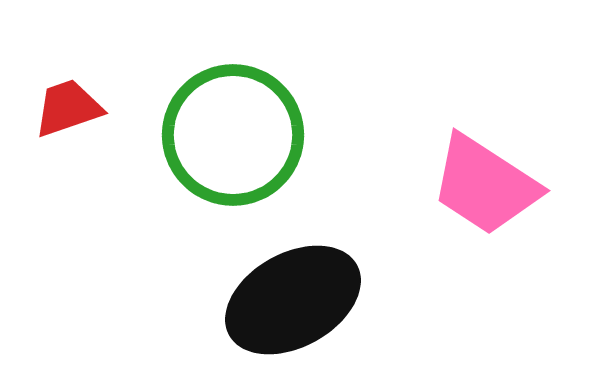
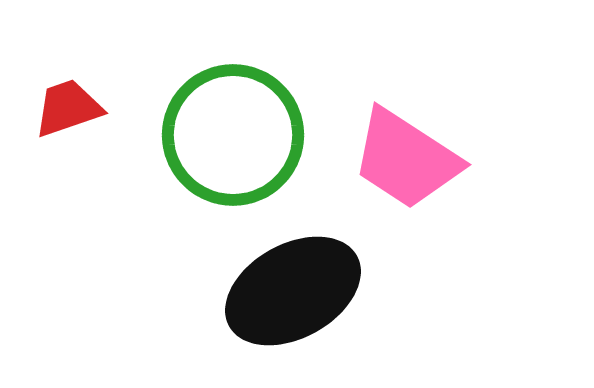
pink trapezoid: moved 79 px left, 26 px up
black ellipse: moved 9 px up
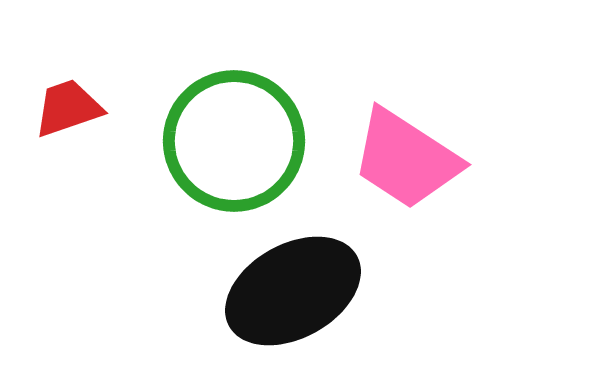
green circle: moved 1 px right, 6 px down
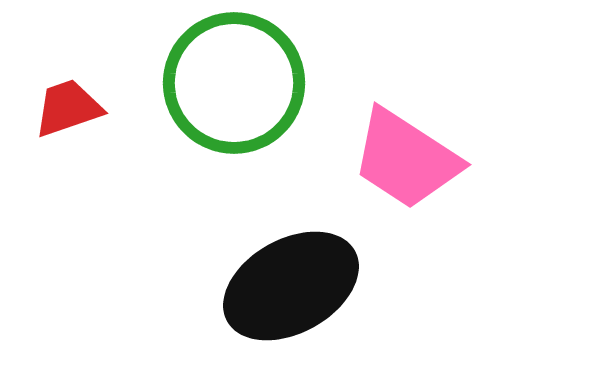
green circle: moved 58 px up
black ellipse: moved 2 px left, 5 px up
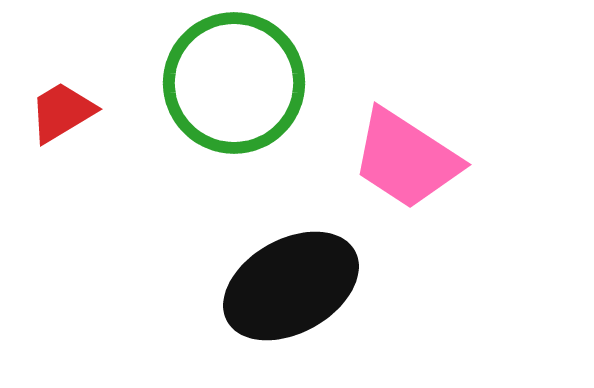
red trapezoid: moved 6 px left, 4 px down; rotated 12 degrees counterclockwise
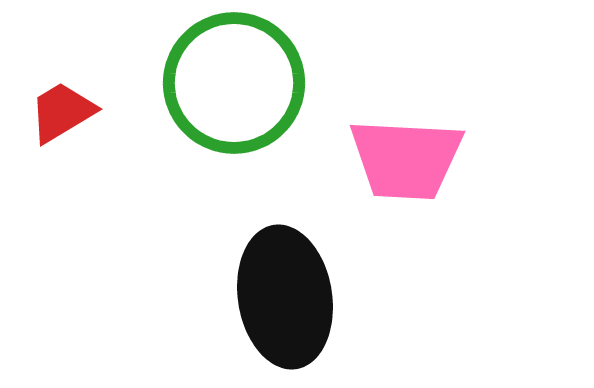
pink trapezoid: rotated 30 degrees counterclockwise
black ellipse: moved 6 px left, 11 px down; rotated 70 degrees counterclockwise
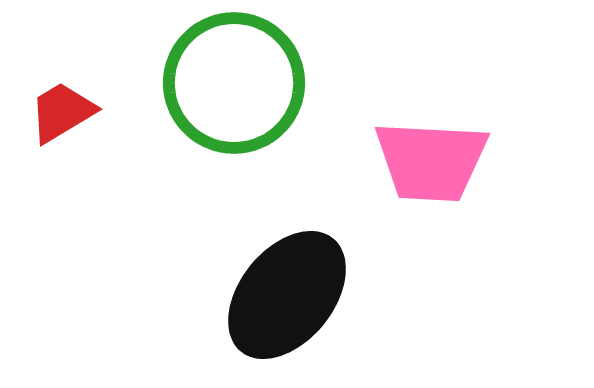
pink trapezoid: moved 25 px right, 2 px down
black ellipse: moved 2 px right, 2 px up; rotated 48 degrees clockwise
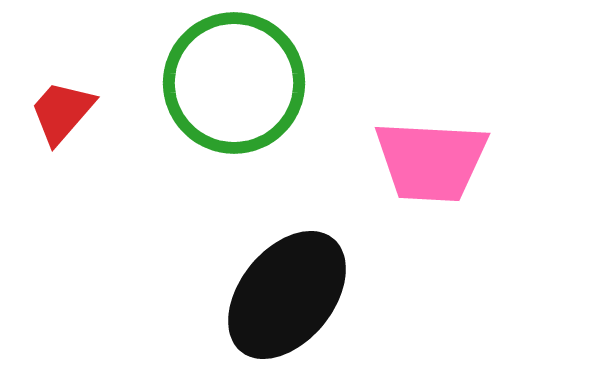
red trapezoid: rotated 18 degrees counterclockwise
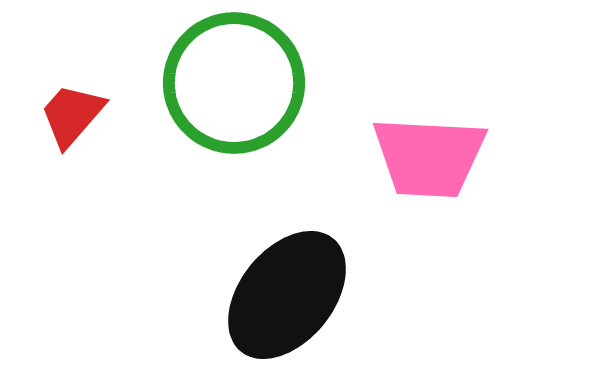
red trapezoid: moved 10 px right, 3 px down
pink trapezoid: moved 2 px left, 4 px up
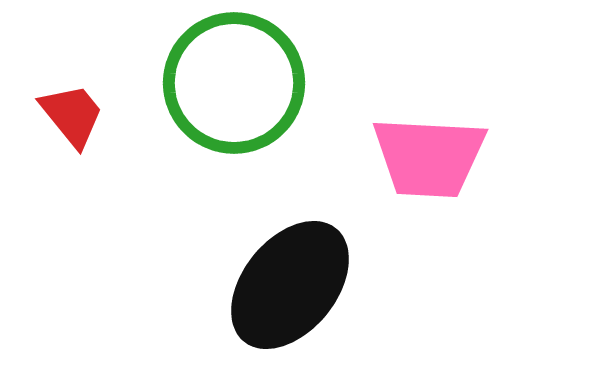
red trapezoid: rotated 100 degrees clockwise
black ellipse: moved 3 px right, 10 px up
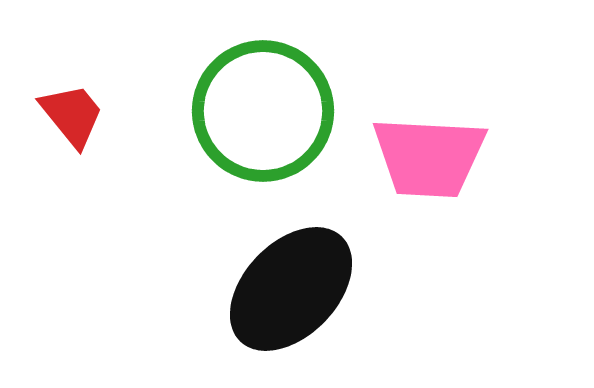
green circle: moved 29 px right, 28 px down
black ellipse: moved 1 px right, 4 px down; rotated 5 degrees clockwise
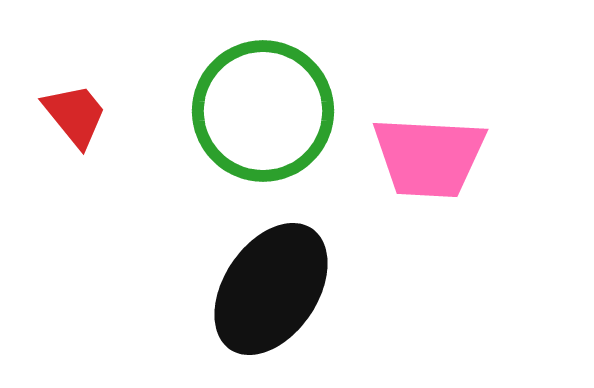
red trapezoid: moved 3 px right
black ellipse: moved 20 px left; rotated 10 degrees counterclockwise
